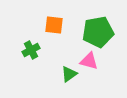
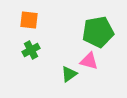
orange square: moved 25 px left, 5 px up
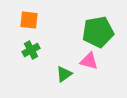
green triangle: moved 5 px left
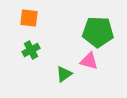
orange square: moved 2 px up
green pentagon: rotated 12 degrees clockwise
